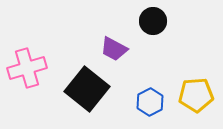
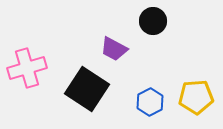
black square: rotated 6 degrees counterclockwise
yellow pentagon: moved 2 px down
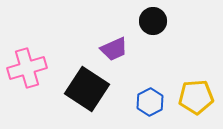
purple trapezoid: rotated 52 degrees counterclockwise
